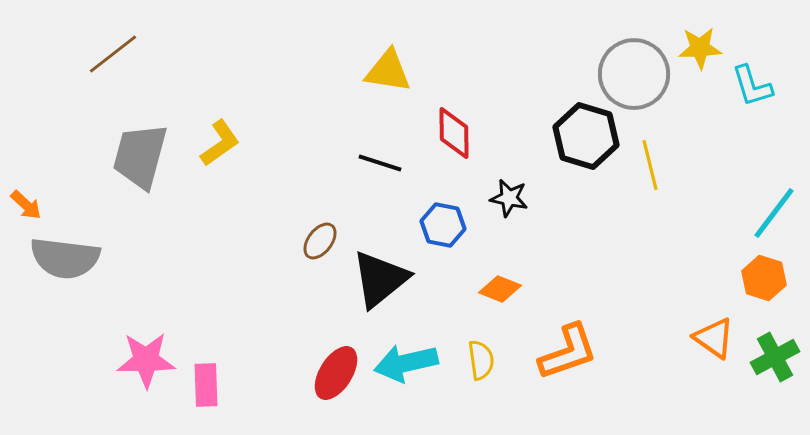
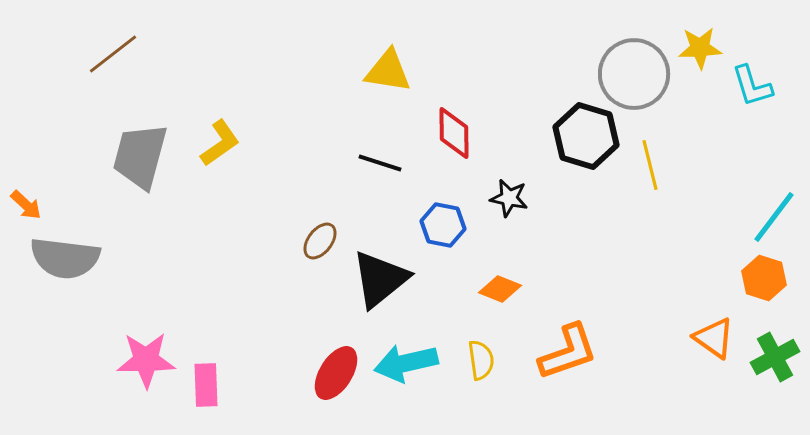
cyan line: moved 4 px down
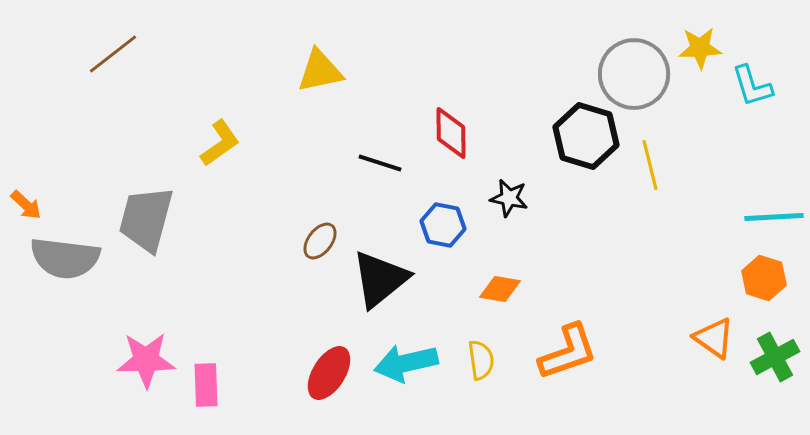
yellow triangle: moved 68 px left; rotated 21 degrees counterclockwise
red diamond: moved 3 px left
gray trapezoid: moved 6 px right, 63 px down
cyan line: rotated 50 degrees clockwise
orange diamond: rotated 12 degrees counterclockwise
red ellipse: moved 7 px left
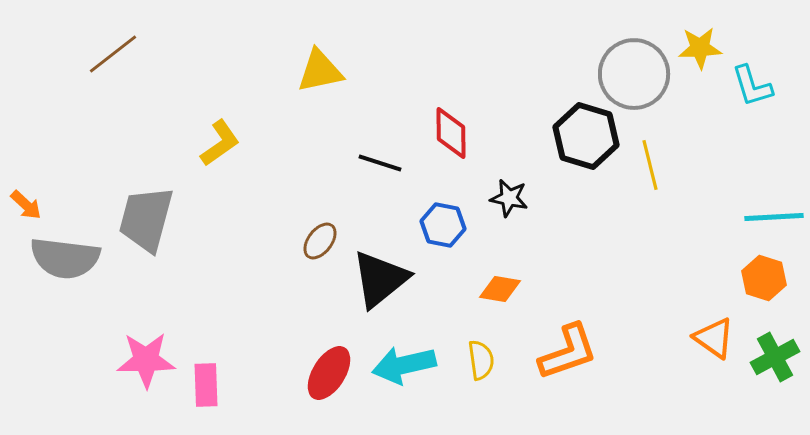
cyan arrow: moved 2 px left, 2 px down
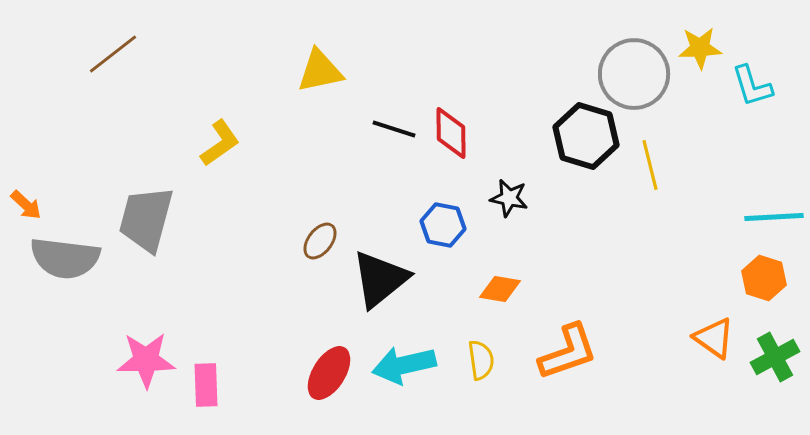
black line: moved 14 px right, 34 px up
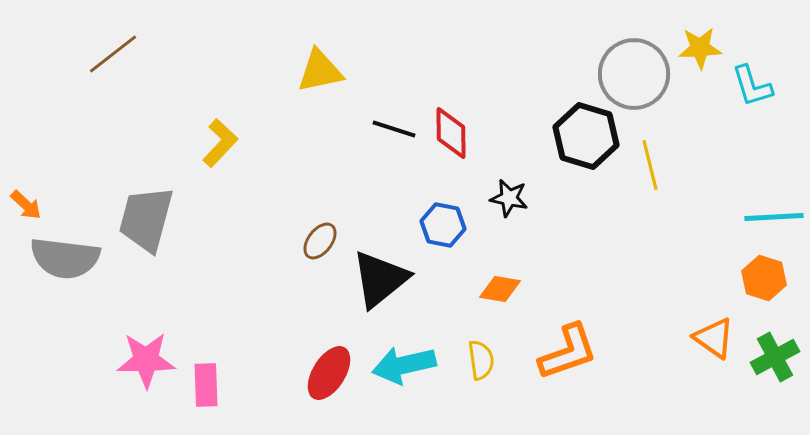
yellow L-shape: rotated 12 degrees counterclockwise
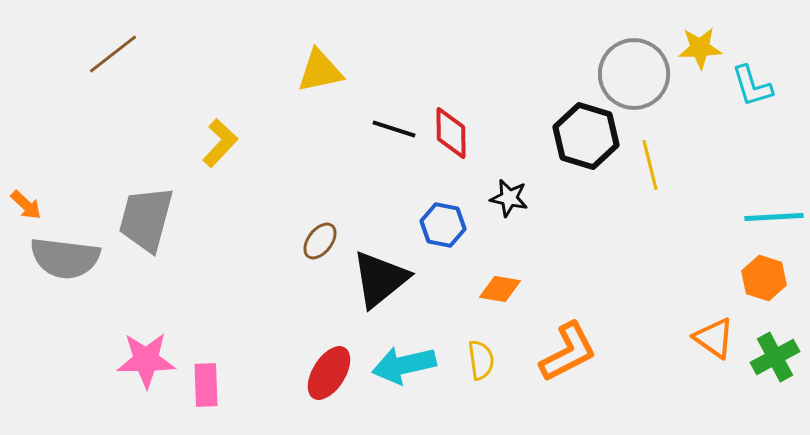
orange L-shape: rotated 8 degrees counterclockwise
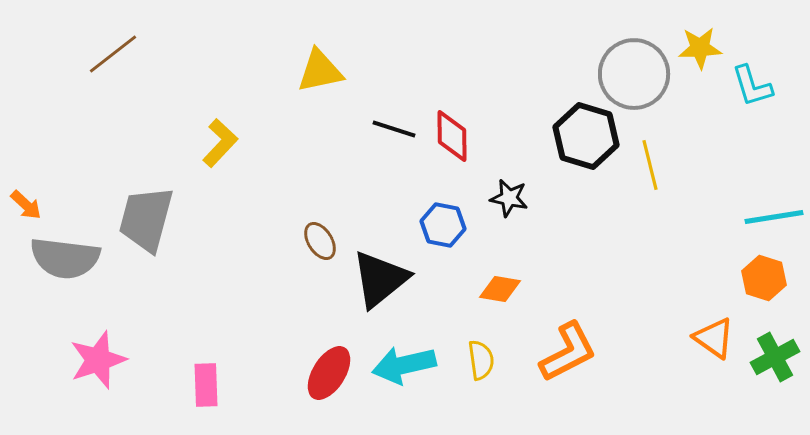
red diamond: moved 1 px right, 3 px down
cyan line: rotated 6 degrees counterclockwise
brown ellipse: rotated 69 degrees counterclockwise
pink star: moved 48 px left; rotated 18 degrees counterclockwise
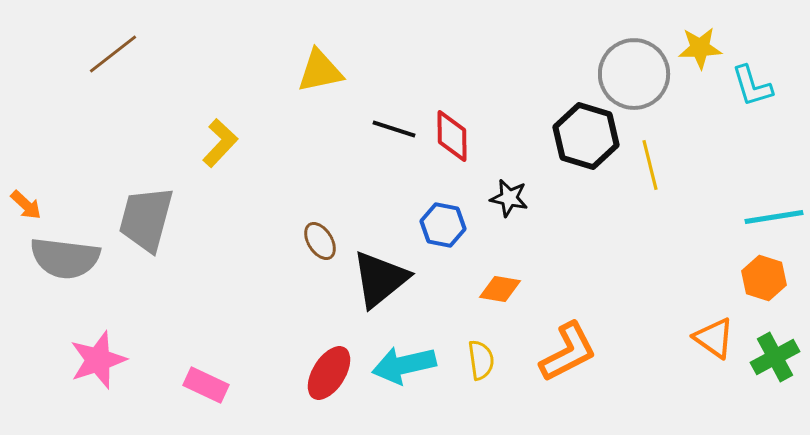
pink rectangle: rotated 63 degrees counterclockwise
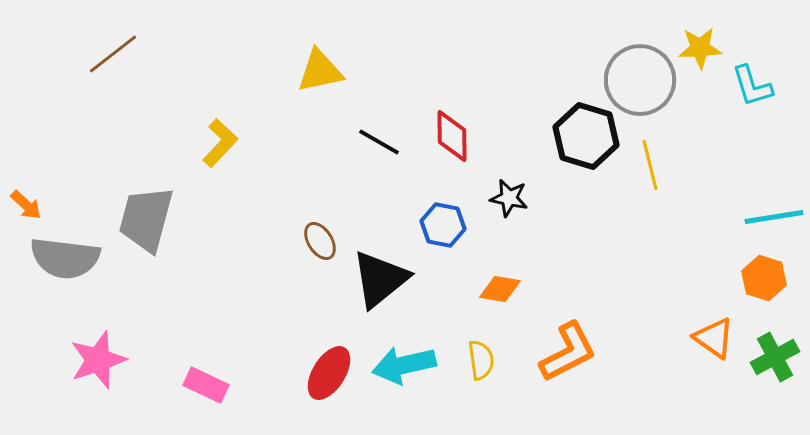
gray circle: moved 6 px right, 6 px down
black line: moved 15 px left, 13 px down; rotated 12 degrees clockwise
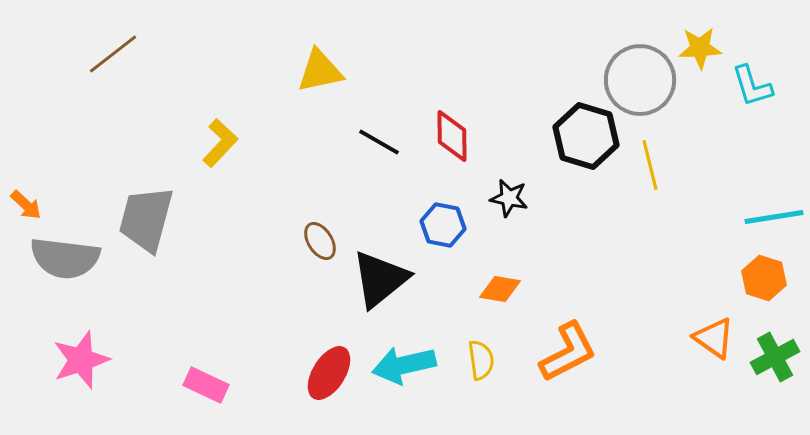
pink star: moved 17 px left
